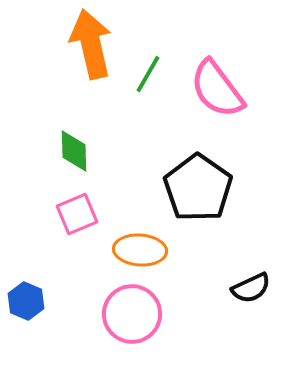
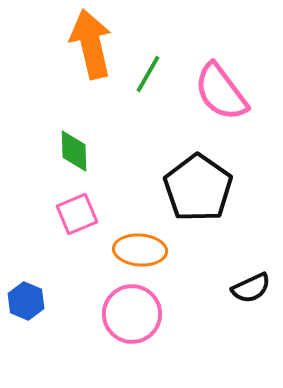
pink semicircle: moved 4 px right, 3 px down
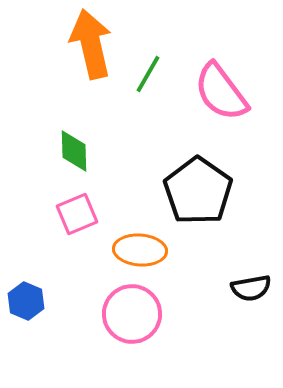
black pentagon: moved 3 px down
black semicircle: rotated 15 degrees clockwise
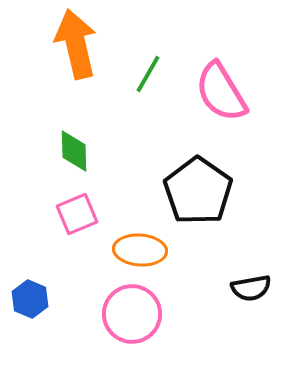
orange arrow: moved 15 px left
pink semicircle: rotated 6 degrees clockwise
blue hexagon: moved 4 px right, 2 px up
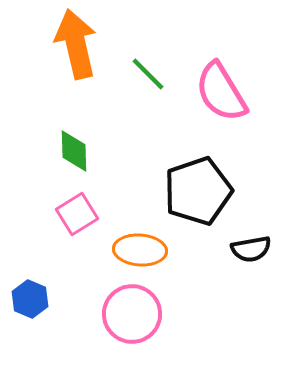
green line: rotated 75 degrees counterclockwise
black pentagon: rotated 18 degrees clockwise
pink square: rotated 9 degrees counterclockwise
black semicircle: moved 39 px up
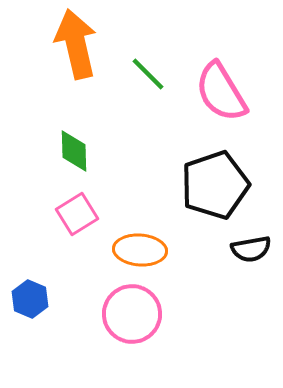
black pentagon: moved 17 px right, 6 px up
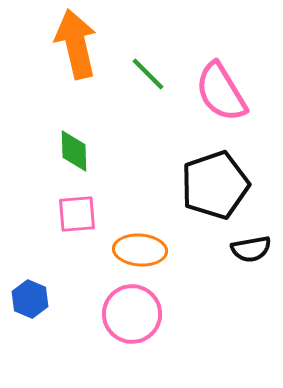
pink square: rotated 27 degrees clockwise
